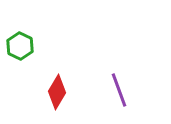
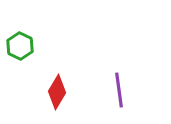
purple line: rotated 12 degrees clockwise
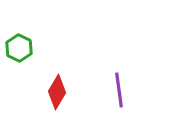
green hexagon: moved 1 px left, 2 px down
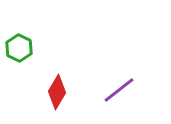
purple line: rotated 60 degrees clockwise
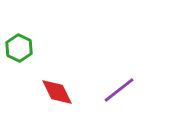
red diamond: rotated 56 degrees counterclockwise
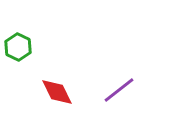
green hexagon: moved 1 px left, 1 px up
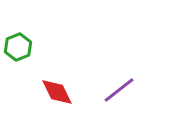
green hexagon: rotated 12 degrees clockwise
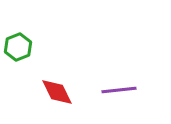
purple line: rotated 32 degrees clockwise
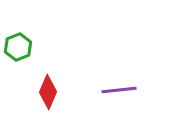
red diamond: moved 9 px left; rotated 48 degrees clockwise
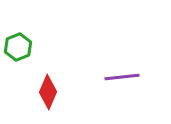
purple line: moved 3 px right, 13 px up
